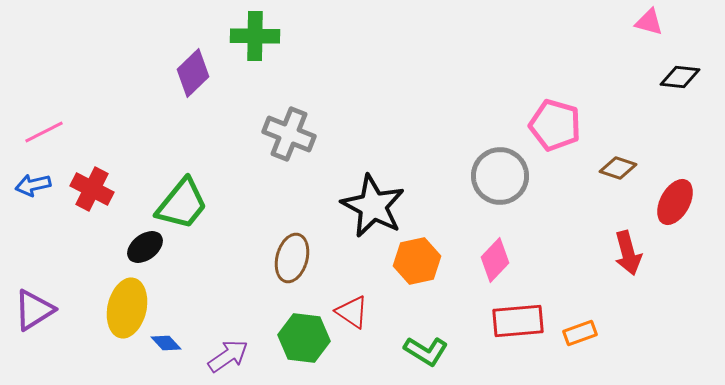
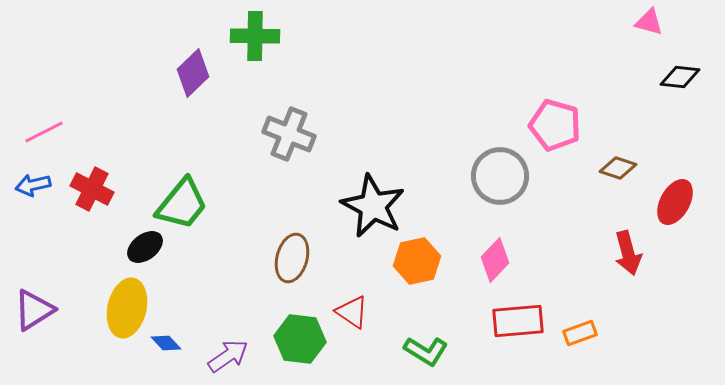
green hexagon: moved 4 px left, 1 px down
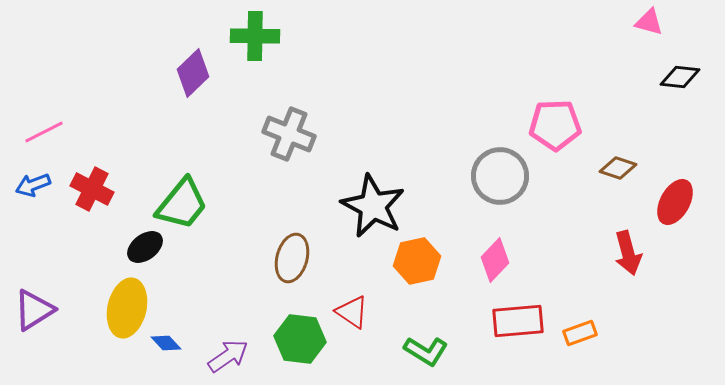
pink pentagon: rotated 18 degrees counterclockwise
blue arrow: rotated 8 degrees counterclockwise
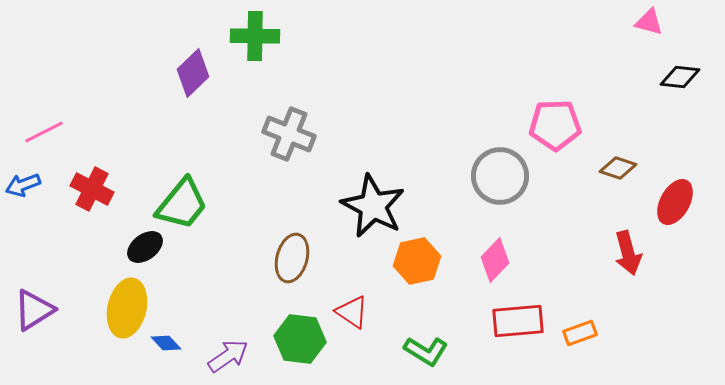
blue arrow: moved 10 px left
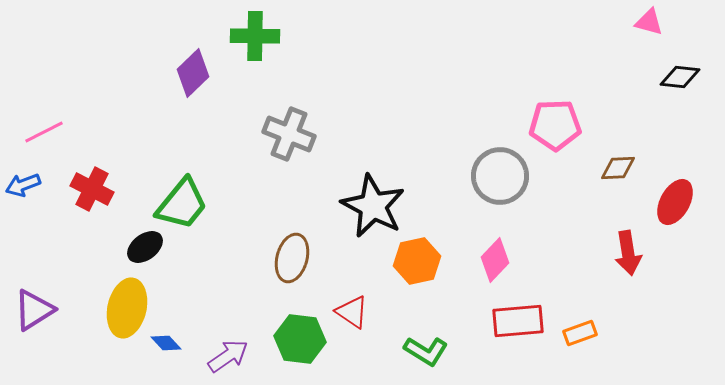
brown diamond: rotated 21 degrees counterclockwise
red arrow: rotated 6 degrees clockwise
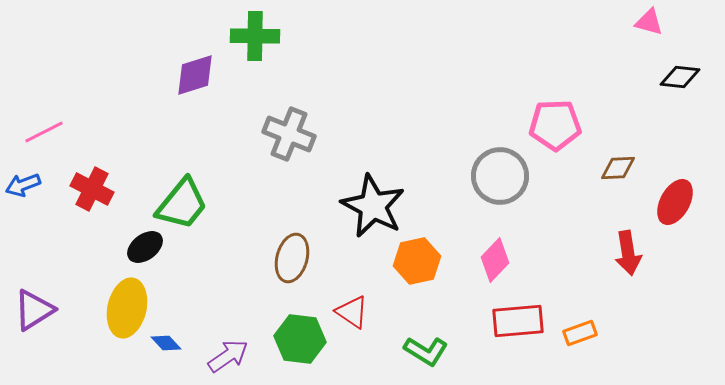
purple diamond: moved 2 px right, 2 px down; rotated 27 degrees clockwise
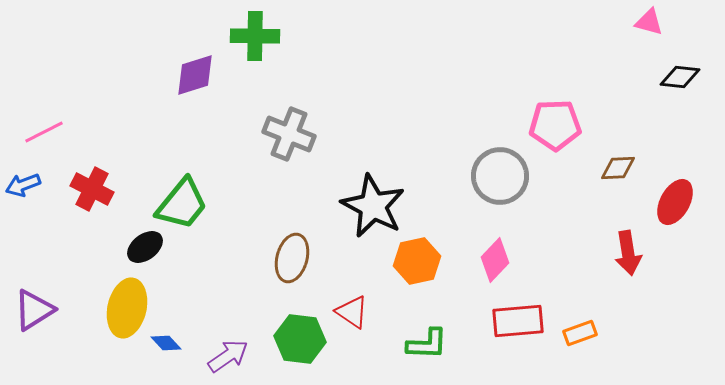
green L-shape: moved 1 px right, 7 px up; rotated 30 degrees counterclockwise
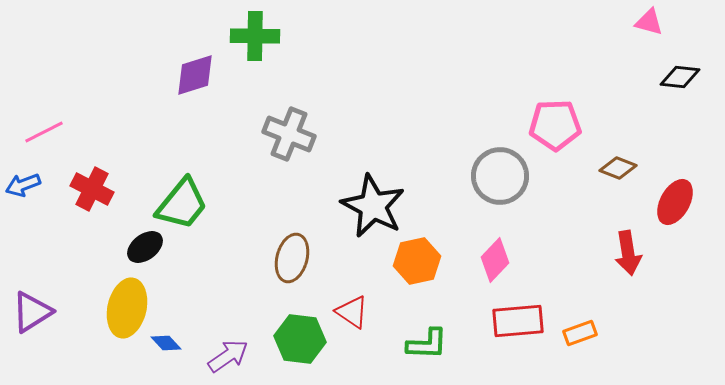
brown diamond: rotated 24 degrees clockwise
purple triangle: moved 2 px left, 2 px down
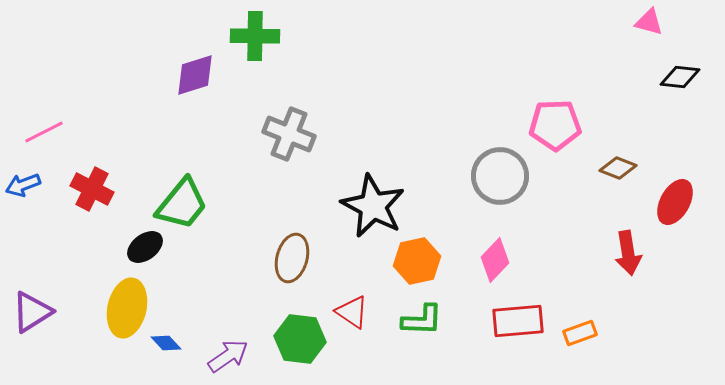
green L-shape: moved 5 px left, 24 px up
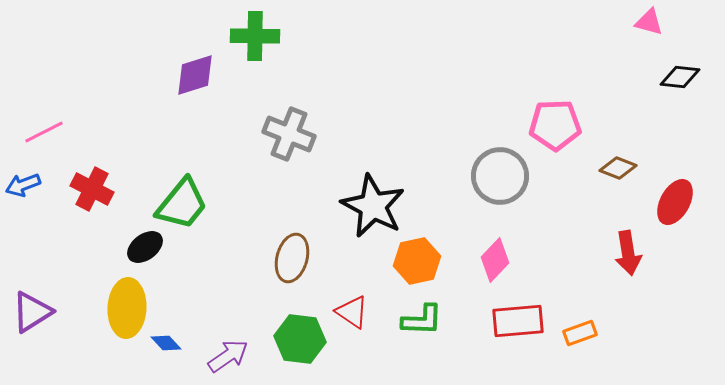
yellow ellipse: rotated 10 degrees counterclockwise
